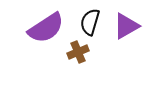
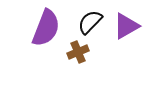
black semicircle: rotated 28 degrees clockwise
purple semicircle: rotated 36 degrees counterclockwise
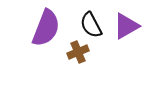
black semicircle: moved 1 px right, 3 px down; rotated 72 degrees counterclockwise
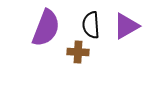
black semicircle: rotated 24 degrees clockwise
brown cross: rotated 25 degrees clockwise
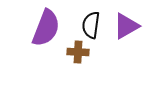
black semicircle: rotated 12 degrees clockwise
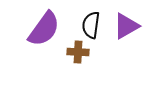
purple semicircle: moved 2 px left, 1 px down; rotated 15 degrees clockwise
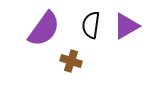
brown cross: moved 7 px left, 9 px down; rotated 15 degrees clockwise
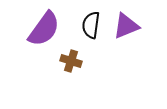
purple triangle: rotated 8 degrees clockwise
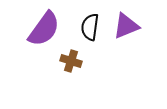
black semicircle: moved 1 px left, 2 px down
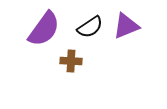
black semicircle: rotated 132 degrees counterclockwise
brown cross: rotated 15 degrees counterclockwise
